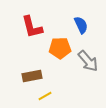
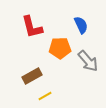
brown rectangle: rotated 18 degrees counterclockwise
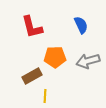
orange pentagon: moved 5 px left, 9 px down
gray arrow: rotated 115 degrees clockwise
yellow line: rotated 56 degrees counterclockwise
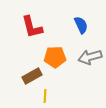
gray arrow: moved 2 px right, 4 px up
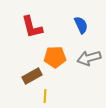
gray arrow: moved 1 px left, 1 px down
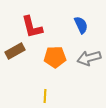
brown rectangle: moved 17 px left, 25 px up
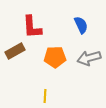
red L-shape: rotated 10 degrees clockwise
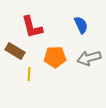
red L-shape: rotated 10 degrees counterclockwise
brown rectangle: rotated 60 degrees clockwise
yellow line: moved 16 px left, 22 px up
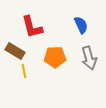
gray arrow: rotated 90 degrees counterclockwise
yellow line: moved 5 px left, 3 px up; rotated 16 degrees counterclockwise
